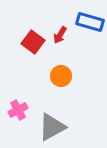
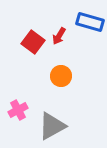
red arrow: moved 1 px left, 1 px down
gray triangle: moved 1 px up
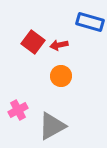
red arrow: moved 9 px down; rotated 48 degrees clockwise
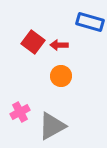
red arrow: rotated 12 degrees clockwise
pink cross: moved 2 px right, 2 px down
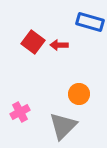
orange circle: moved 18 px right, 18 px down
gray triangle: moved 11 px right; rotated 16 degrees counterclockwise
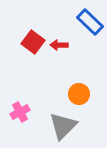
blue rectangle: rotated 28 degrees clockwise
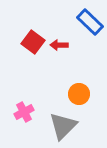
pink cross: moved 4 px right
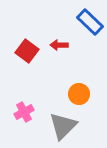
red square: moved 6 px left, 9 px down
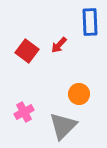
blue rectangle: rotated 44 degrees clockwise
red arrow: rotated 48 degrees counterclockwise
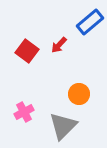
blue rectangle: rotated 52 degrees clockwise
